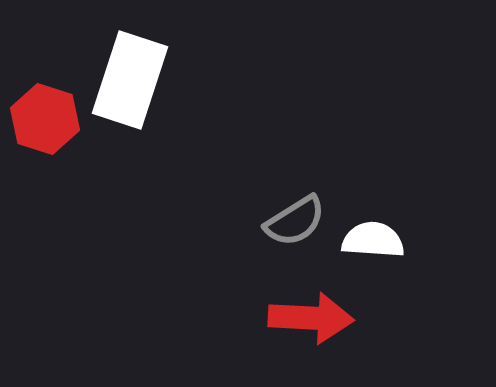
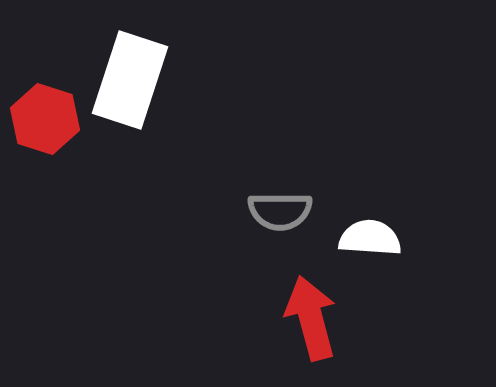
gray semicircle: moved 15 px left, 10 px up; rotated 32 degrees clockwise
white semicircle: moved 3 px left, 2 px up
red arrow: rotated 108 degrees counterclockwise
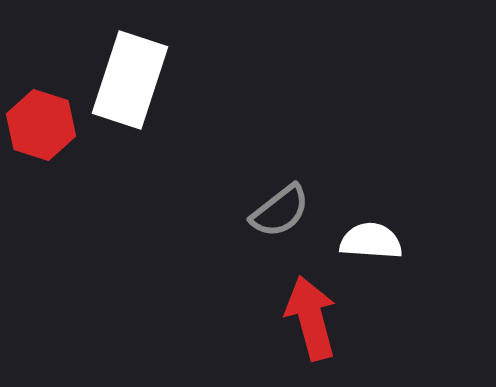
red hexagon: moved 4 px left, 6 px down
gray semicircle: rotated 38 degrees counterclockwise
white semicircle: moved 1 px right, 3 px down
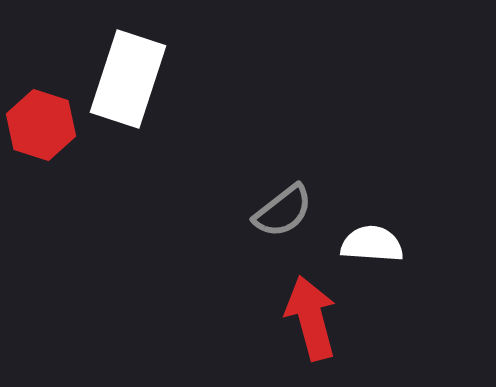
white rectangle: moved 2 px left, 1 px up
gray semicircle: moved 3 px right
white semicircle: moved 1 px right, 3 px down
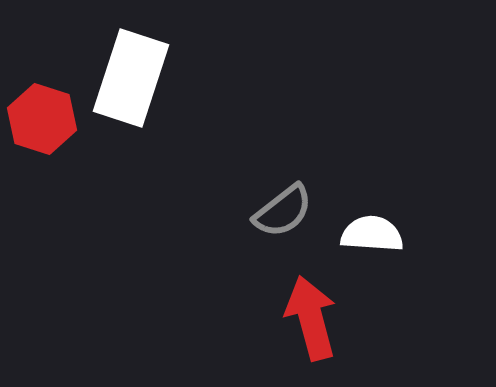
white rectangle: moved 3 px right, 1 px up
red hexagon: moved 1 px right, 6 px up
white semicircle: moved 10 px up
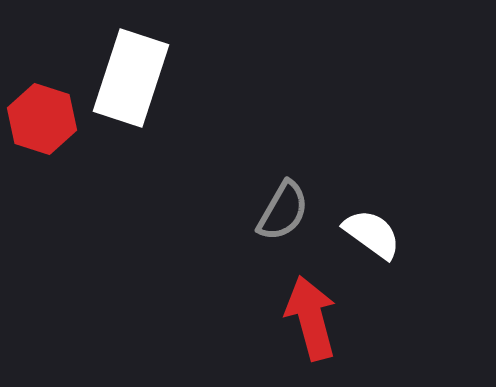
gray semicircle: rotated 22 degrees counterclockwise
white semicircle: rotated 32 degrees clockwise
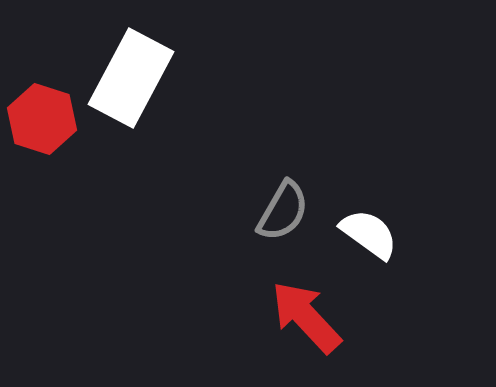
white rectangle: rotated 10 degrees clockwise
white semicircle: moved 3 px left
red arrow: moved 5 px left, 1 px up; rotated 28 degrees counterclockwise
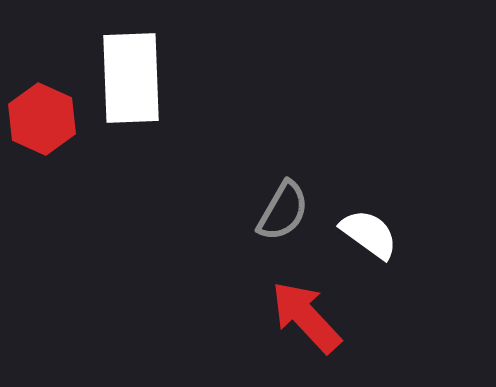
white rectangle: rotated 30 degrees counterclockwise
red hexagon: rotated 6 degrees clockwise
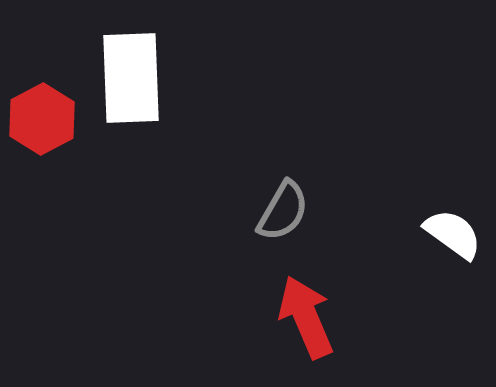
red hexagon: rotated 8 degrees clockwise
white semicircle: moved 84 px right
red arrow: rotated 20 degrees clockwise
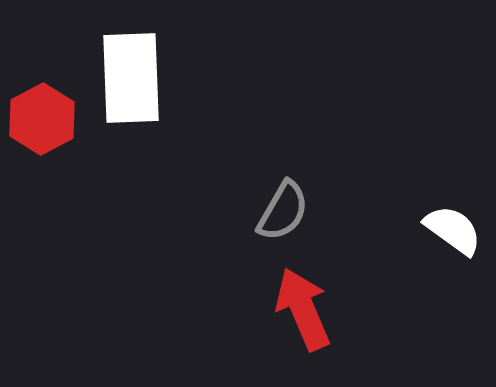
white semicircle: moved 4 px up
red arrow: moved 3 px left, 8 px up
